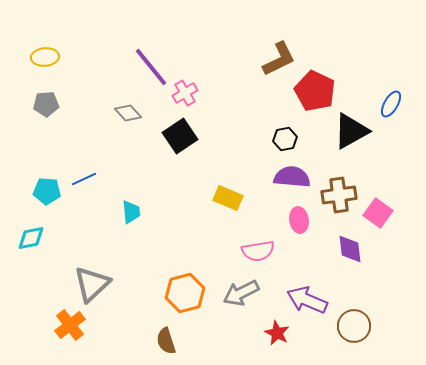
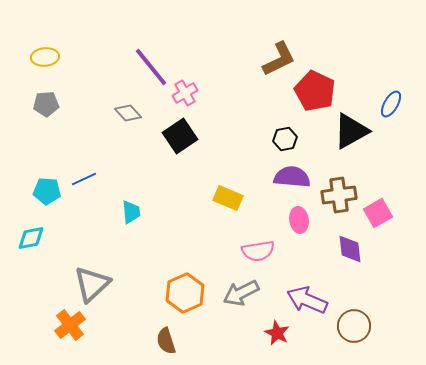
pink square: rotated 24 degrees clockwise
orange hexagon: rotated 9 degrees counterclockwise
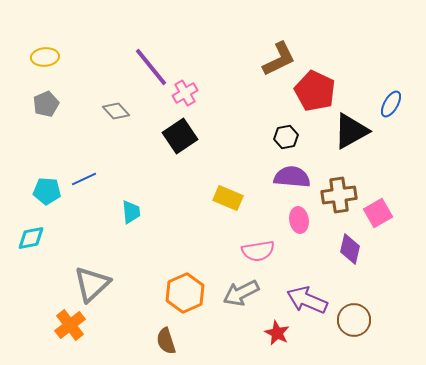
gray pentagon: rotated 20 degrees counterclockwise
gray diamond: moved 12 px left, 2 px up
black hexagon: moved 1 px right, 2 px up
purple diamond: rotated 20 degrees clockwise
brown circle: moved 6 px up
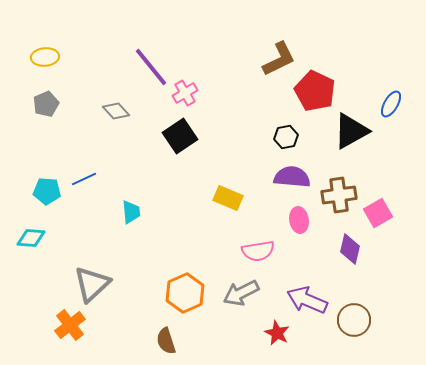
cyan diamond: rotated 16 degrees clockwise
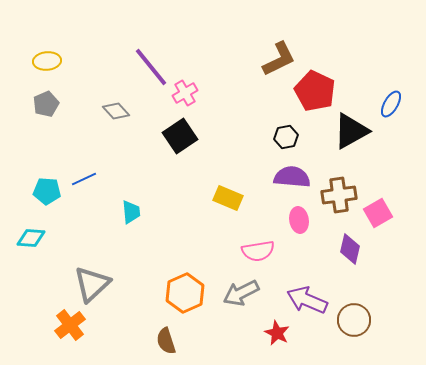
yellow ellipse: moved 2 px right, 4 px down
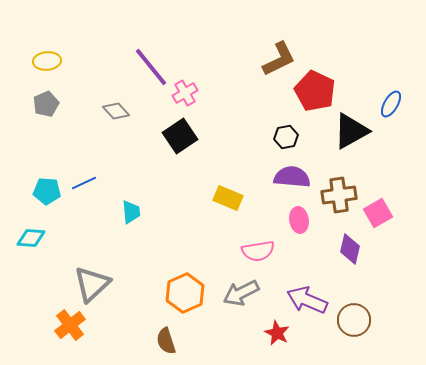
blue line: moved 4 px down
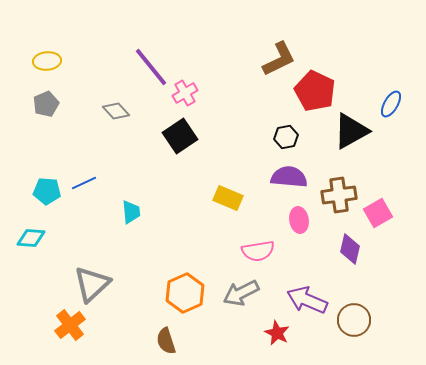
purple semicircle: moved 3 px left
